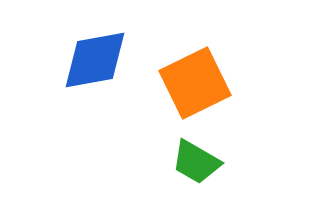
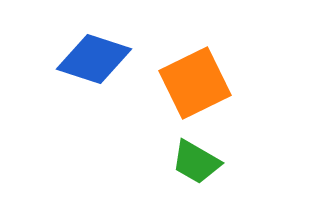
blue diamond: moved 1 px left, 1 px up; rotated 28 degrees clockwise
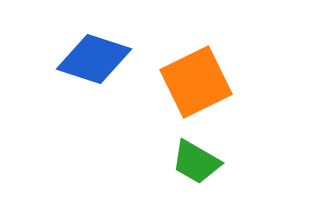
orange square: moved 1 px right, 1 px up
